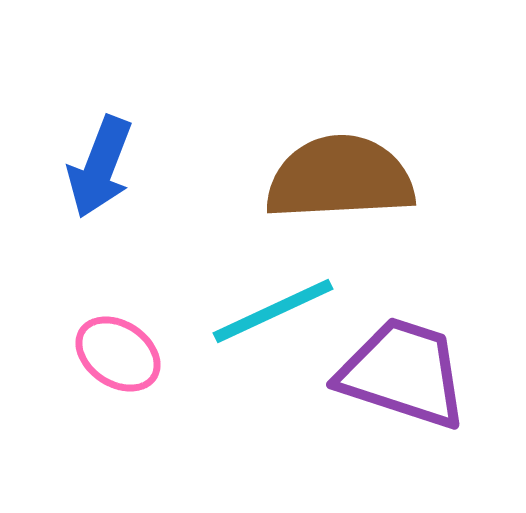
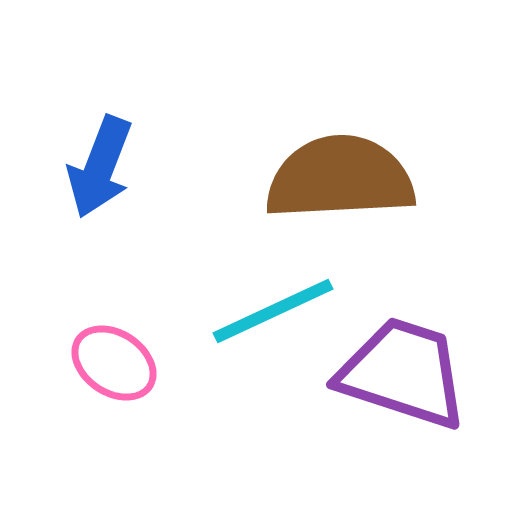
pink ellipse: moved 4 px left, 9 px down
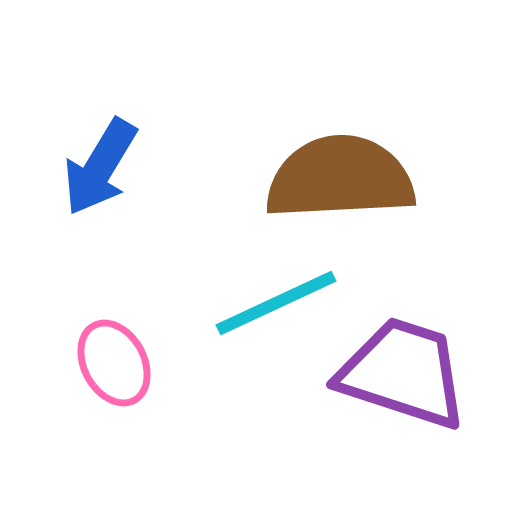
blue arrow: rotated 10 degrees clockwise
cyan line: moved 3 px right, 8 px up
pink ellipse: rotated 28 degrees clockwise
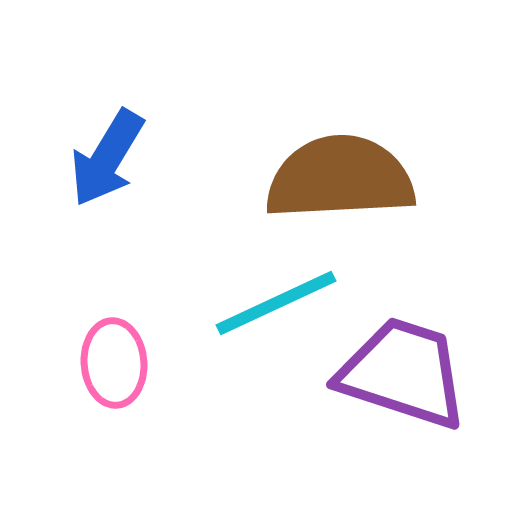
blue arrow: moved 7 px right, 9 px up
pink ellipse: rotated 24 degrees clockwise
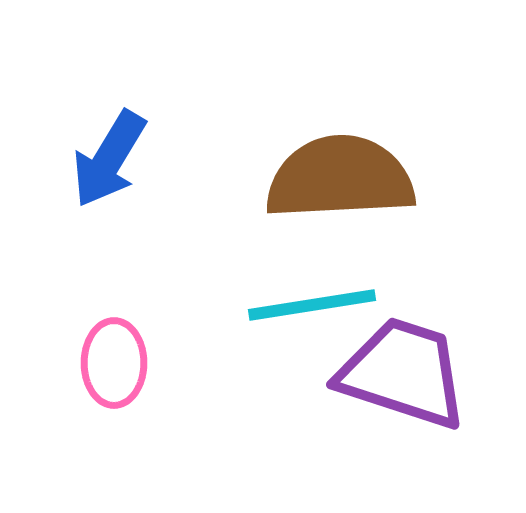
blue arrow: moved 2 px right, 1 px down
cyan line: moved 36 px right, 2 px down; rotated 16 degrees clockwise
pink ellipse: rotated 4 degrees clockwise
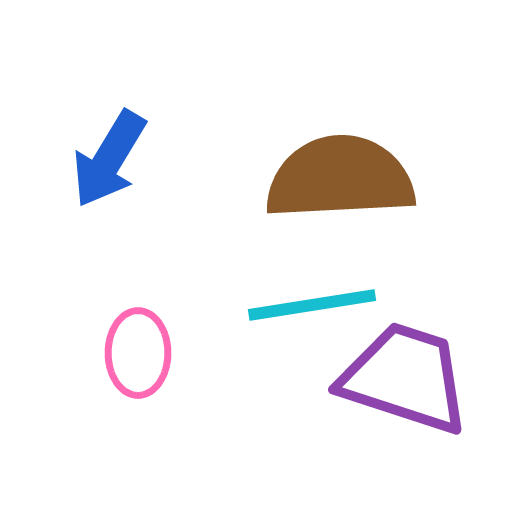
pink ellipse: moved 24 px right, 10 px up
purple trapezoid: moved 2 px right, 5 px down
